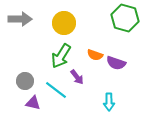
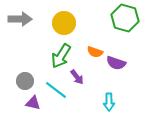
orange semicircle: moved 3 px up
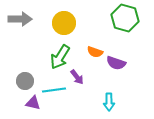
green arrow: moved 1 px left, 1 px down
cyan line: moved 2 px left; rotated 45 degrees counterclockwise
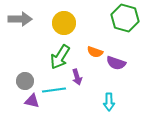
purple arrow: rotated 21 degrees clockwise
purple triangle: moved 1 px left, 2 px up
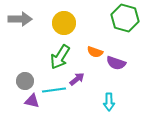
purple arrow: moved 2 px down; rotated 112 degrees counterclockwise
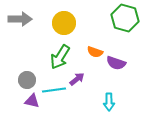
gray circle: moved 2 px right, 1 px up
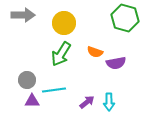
gray arrow: moved 3 px right, 4 px up
green arrow: moved 1 px right, 3 px up
purple semicircle: rotated 30 degrees counterclockwise
purple arrow: moved 10 px right, 23 px down
purple triangle: rotated 14 degrees counterclockwise
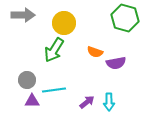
green arrow: moved 7 px left, 4 px up
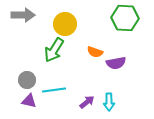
green hexagon: rotated 12 degrees counterclockwise
yellow circle: moved 1 px right, 1 px down
purple triangle: moved 3 px left; rotated 14 degrees clockwise
